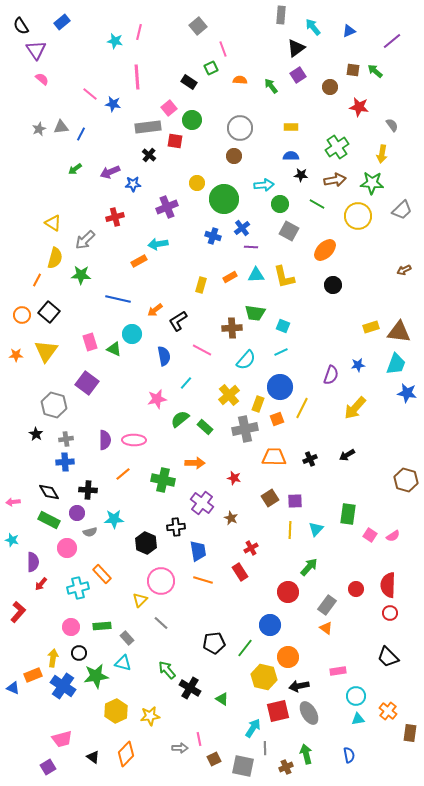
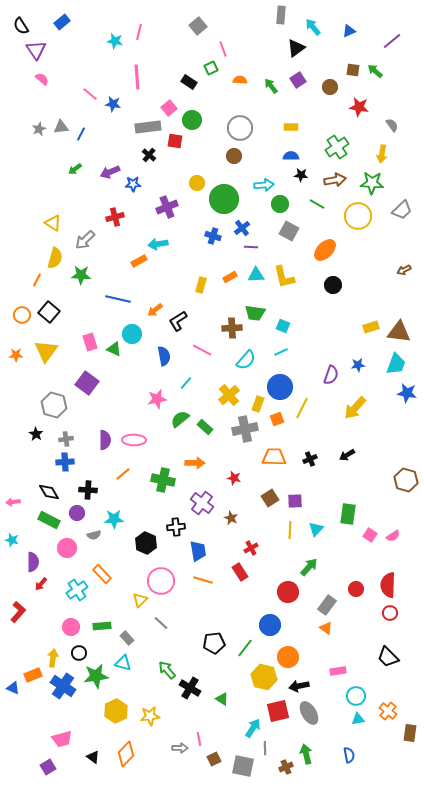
purple square at (298, 75): moved 5 px down
gray semicircle at (90, 532): moved 4 px right, 3 px down
cyan cross at (78, 588): moved 1 px left, 2 px down; rotated 20 degrees counterclockwise
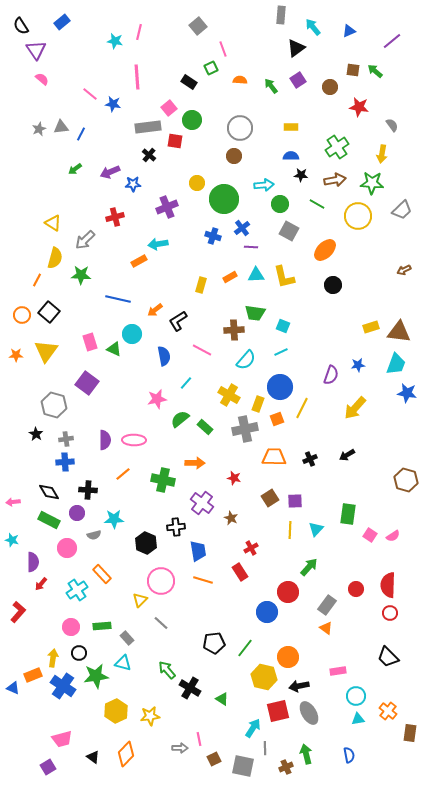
brown cross at (232, 328): moved 2 px right, 2 px down
yellow cross at (229, 395): rotated 20 degrees counterclockwise
blue circle at (270, 625): moved 3 px left, 13 px up
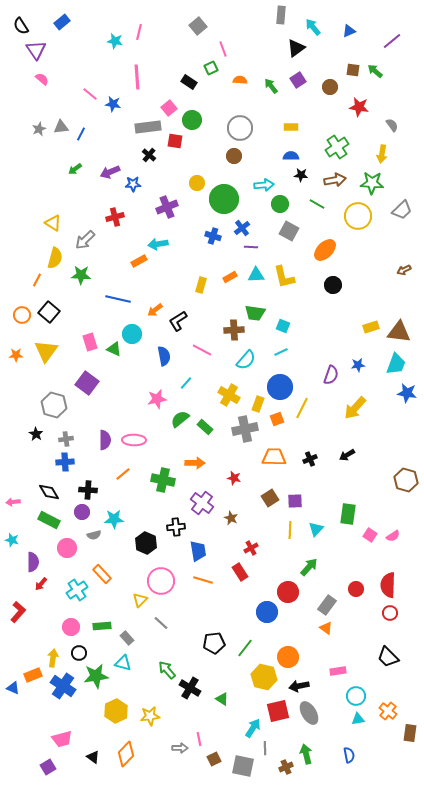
purple circle at (77, 513): moved 5 px right, 1 px up
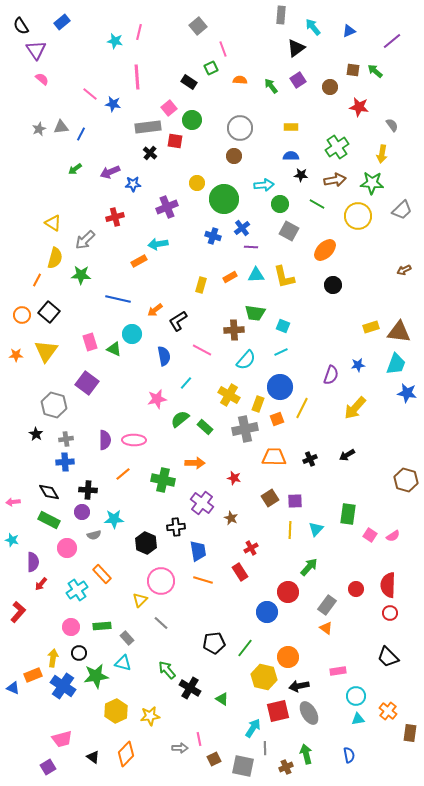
black cross at (149, 155): moved 1 px right, 2 px up
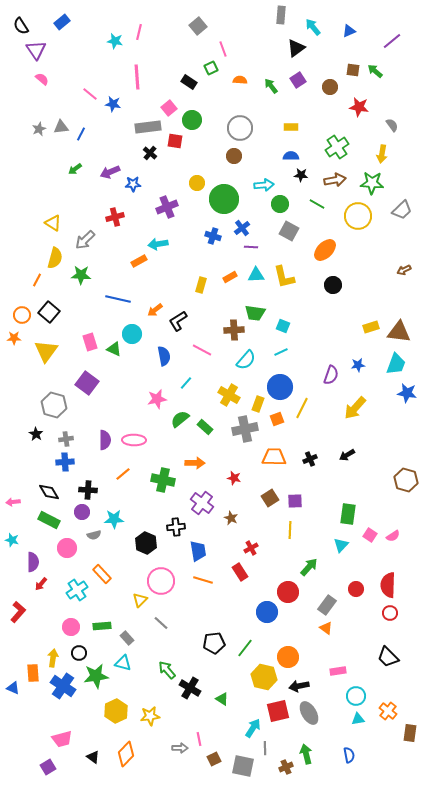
orange star at (16, 355): moved 2 px left, 17 px up
cyan triangle at (316, 529): moved 25 px right, 16 px down
orange rectangle at (33, 675): moved 2 px up; rotated 72 degrees counterclockwise
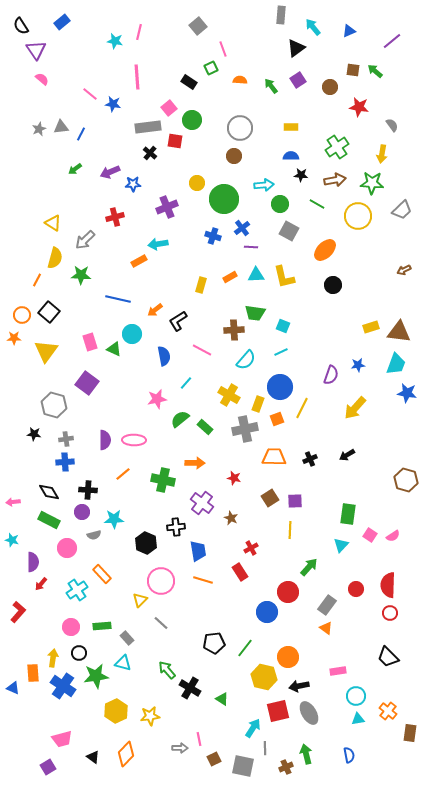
black star at (36, 434): moved 2 px left; rotated 24 degrees counterclockwise
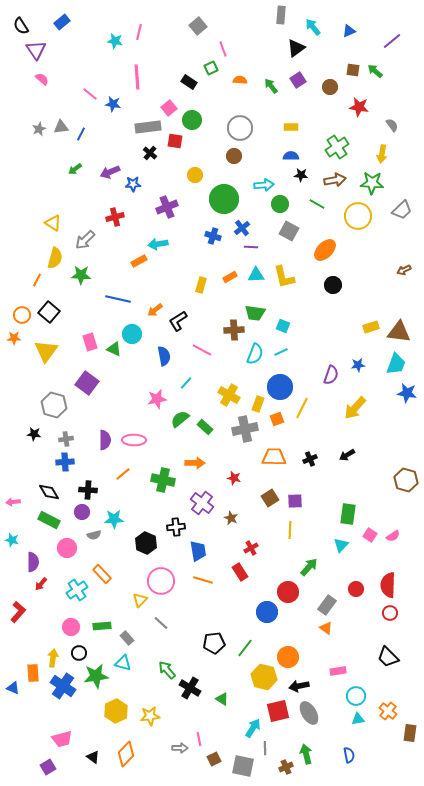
yellow circle at (197, 183): moved 2 px left, 8 px up
cyan semicircle at (246, 360): moved 9 px right, 6 px up; rotated 20 degrees counterclockwise
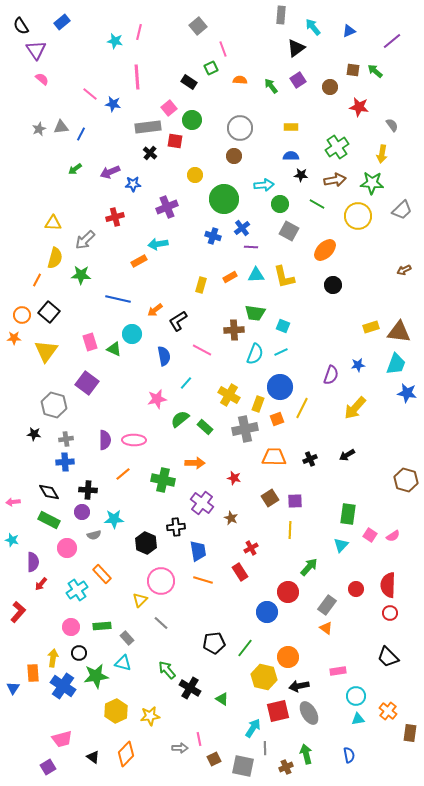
yellow triangle at (53, 223): rotated 30 degrees counterclockwise
blue triangle at (13, 688): rotated 40 degrees clockwise
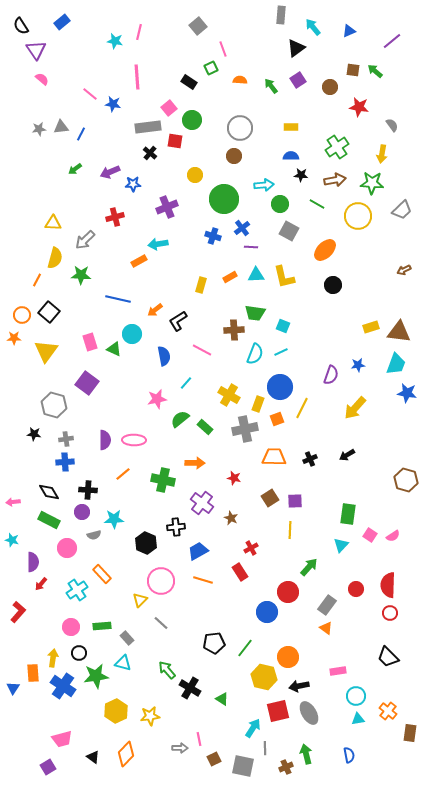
gray star at (39, 129): rotated 16 degrees clockwise
blue trapezoid at (198, 551): rotated 110 degrees counterclockwise
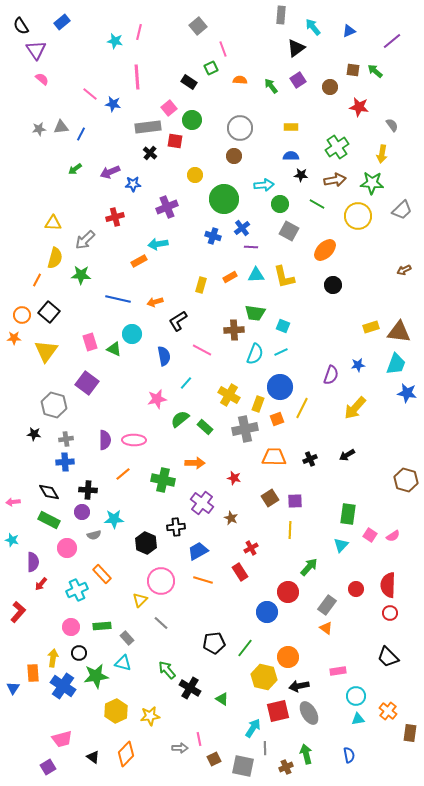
orange arrow at (155, 310): moved 8 px up; rotated 21 degrees clockwise
cyan cross at (77, 590): rotated 10 degrees clockwise
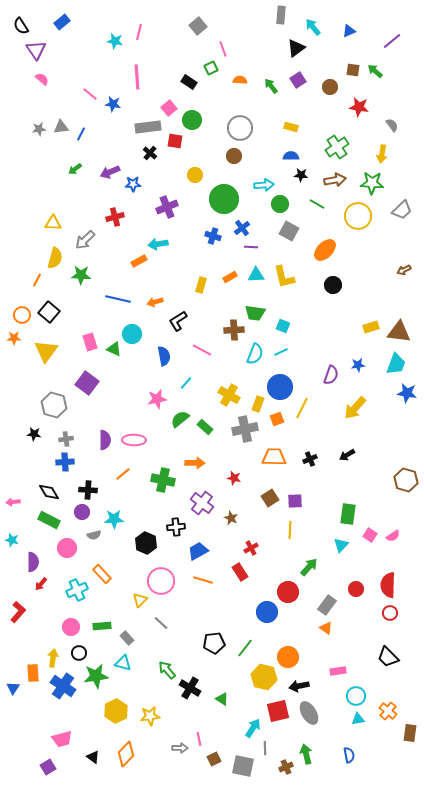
yellow rectangle at (291, 127): rotated 16 degrees clockwise
